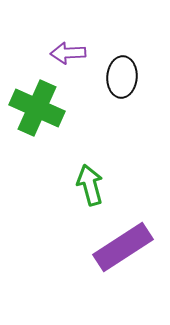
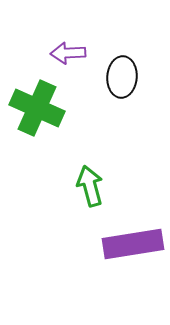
green arrow: moved 1 px down
purple rectangle: moved 10 px right, 3 px up; rotated 24 degrees clockwise
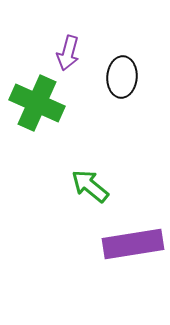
purple arrow: rotated 72 degrees counterclockwise
green cross: moved 5 px up
green arrow: rotated 36 degrees counterclockwise
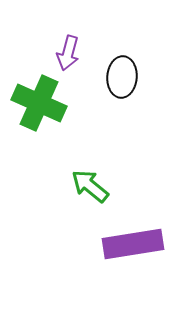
green cross: moved 2 px right
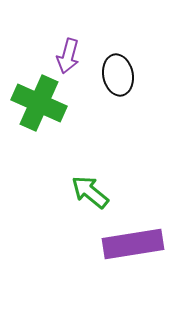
purple arrow: moved 3 px down
black ellipse: moved 4 px left, 2 px up; rotated 15 degrees counterclockwise
green arrow: moved 6 px down
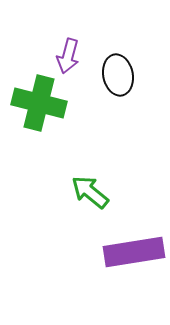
green cross: rotated 10 degrees counterclockwise
purple rectangle: moved 1 px right, 8 px down
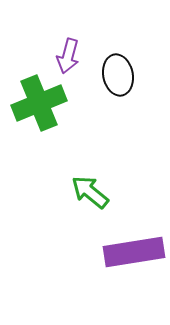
green cross: rotated 36 degrees counterclockwise
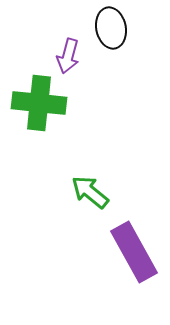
black ellipse: moved 7 px left, 47 px up
green cross: rotated 28 degrees clockwise
purple rectangle: rotated 70 degrees clockwise
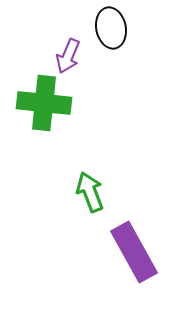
purple arrow: rotated 8 degrees clockwise
green cross: moved 5 px right
green arrow: rotated 30 degrees clockwise
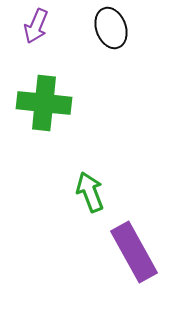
black ellipse: rotated 9 degrees counterclockwise
purple arrow: moved 32 px left, 30 px up
